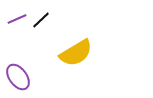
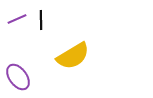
black line: rotated 48 degrees counterclockwise
yellow semicircle: moved 3 px left, 3 px down
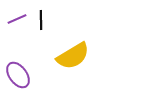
purple ellipse: moved 2 px up
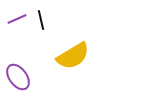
black line: rotated 12 degrees counterclockwise
purple ellipse: moved 2 px down
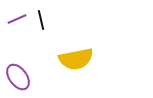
yellow semicircle: moved 3 px right, 3 px down; rotated 20 degrees clockwise
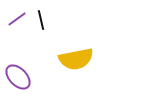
purple line: rotated 12 degrees counterclockwise
purple ellipse: rotated 8 degrees counterclockwise
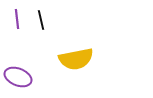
purple line: rotated 60 degrees counterclockwise
purple ellipse: rotated 24 degrees counterclockwise
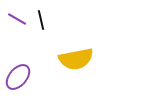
purple line: rotated 54 degrees counterclockwise
purple ellipse: rotated 72 degrees counterclockwise
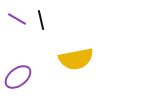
purple ellipse: rotated 12 degrees clockwise
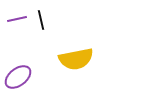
purple line: rotated 42 degrees counterclockwise
